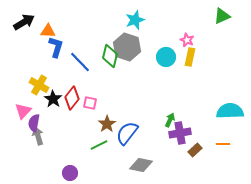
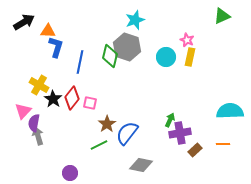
blue line: rotated 55 degrees clockwise
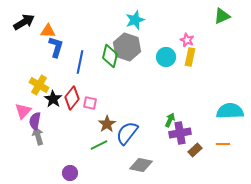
purple semicircle: moved 1 px right, 2 px up
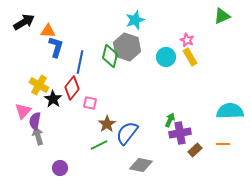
yellow rectangle: rotated 42 degrees counterclockwise
red diamond: moved 10 px up
purple circle: moved 10 px left, 5 px up
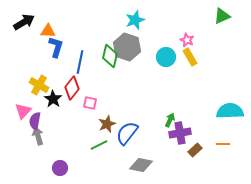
brown star: rotated 12 degrees clockwise
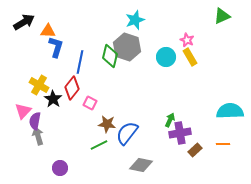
pink square: rotated 16 degrees clockwise
brown star: rotated 30 degrees clockwise
